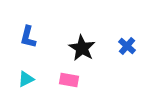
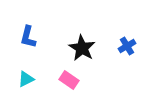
blue cross: rotated 18 degrees clockwise
pink rectangle: rotated 24 degrees clockwise
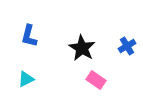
blue L-shape: moved 1 px right, 1 px up
pink rectangle: moved 27 px right
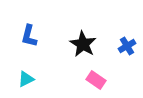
black star: moved 1 px right, 4 px up
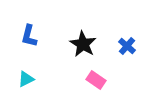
blue cross: rotated 18 degrees counterclockwise
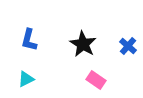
blue L-shape: moved 4 px down
blue cross: moved 1 px right
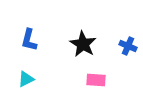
blue cross: rotated 18 degrees counterclockwise
pink rectangle: rotated 30 degrees counterclockwise
